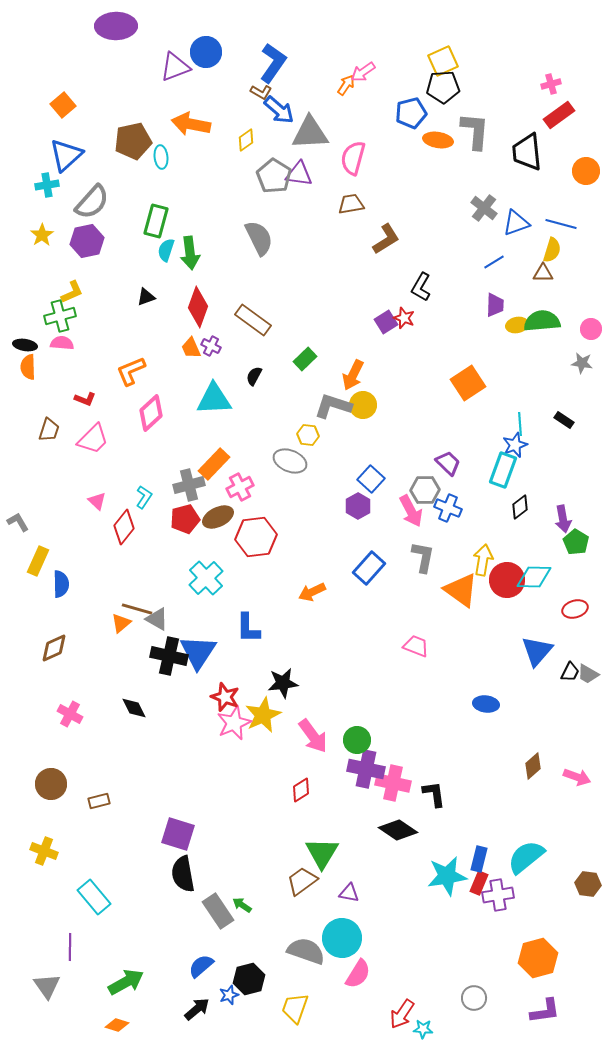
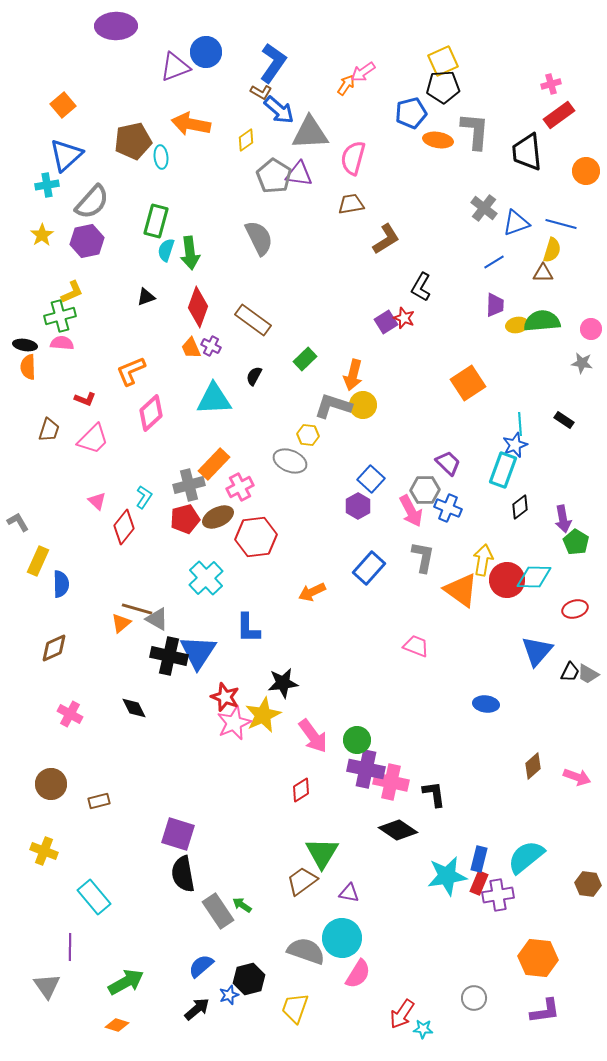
orange arrow at (353, 375): rotated 12 degrees counterclockwise
pink cross at (393, 783): moved 2 px left, 1 px up
orange hexagon at (538, 958): rotated 21 degrees clockwise
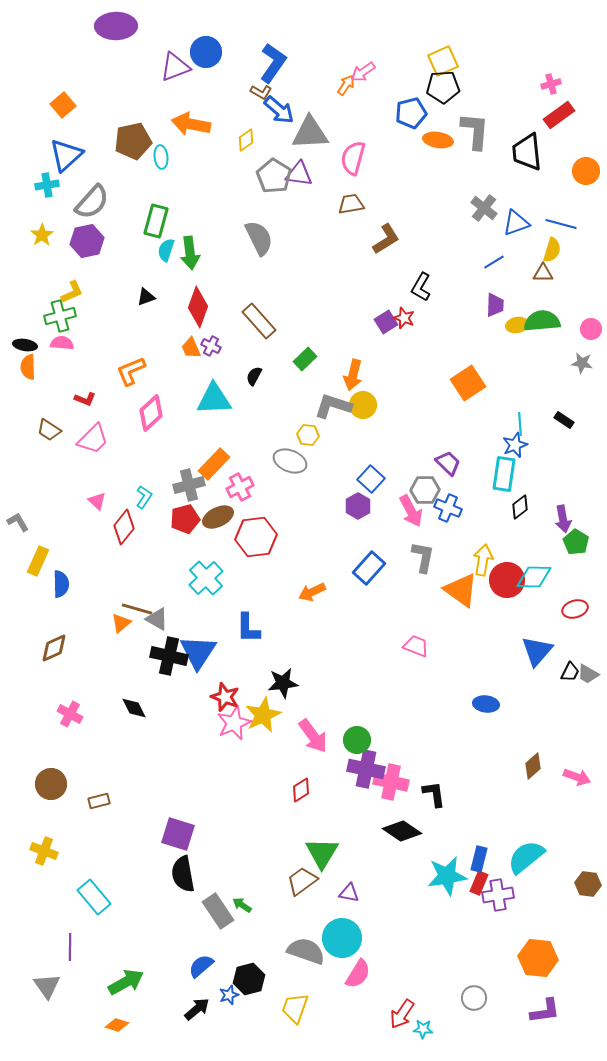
brown rectangle at (253, 320): moved 6 px right, 1 px down; rotated 12 degrees clockwise
brown trapezoid at (49, 430): rotated 105 degrees clockwise
cyan rectangle at (503, 470): moved 1 px right, 4 px down; rotated 12 degrees counterclockwise
black diamond at (398, 830): moved 4 px right, 1 px down
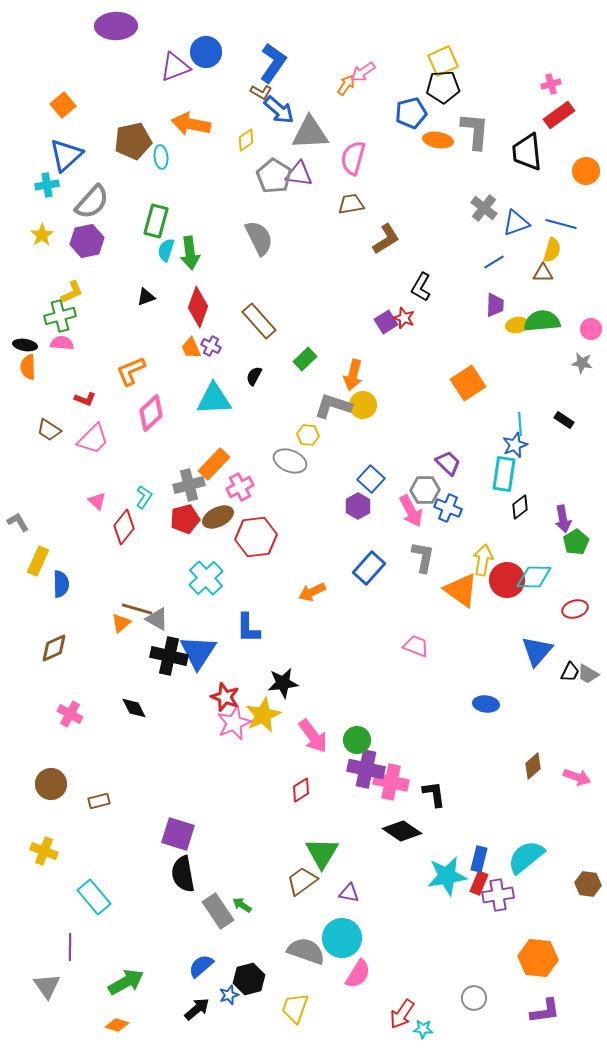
green pentagon at (576, 542): rotated 10 degrees clockwise
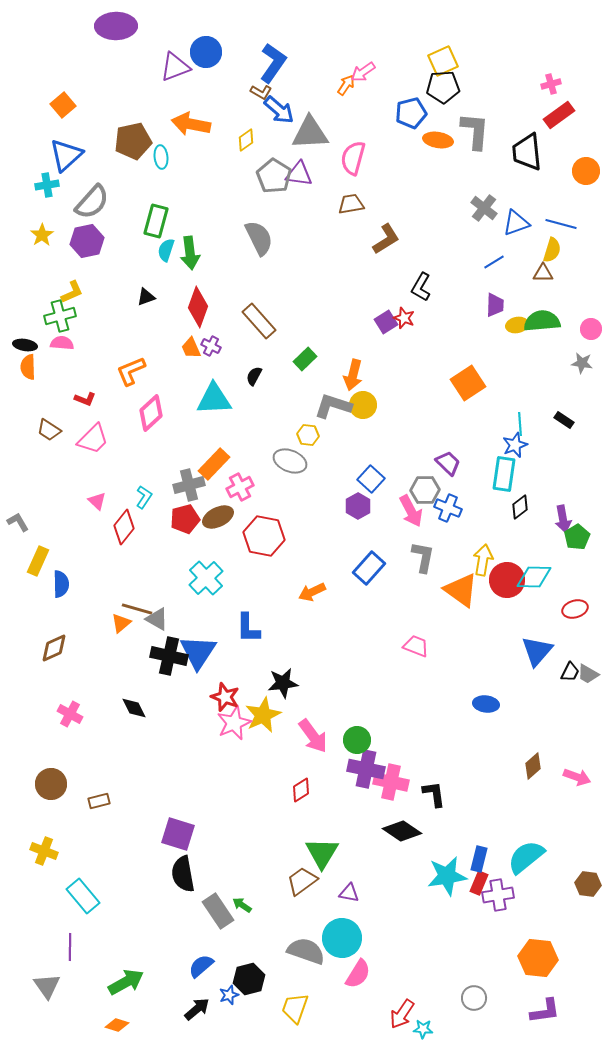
red hexagon at (256, 537): moved 8 px right, 1 px up; rotated 18 degrees clockwise
green pentagon at (576, 542): moved 1 px right, 5 px up
cyan rectangle at (94, 897): moved 11 px left, 1 px up
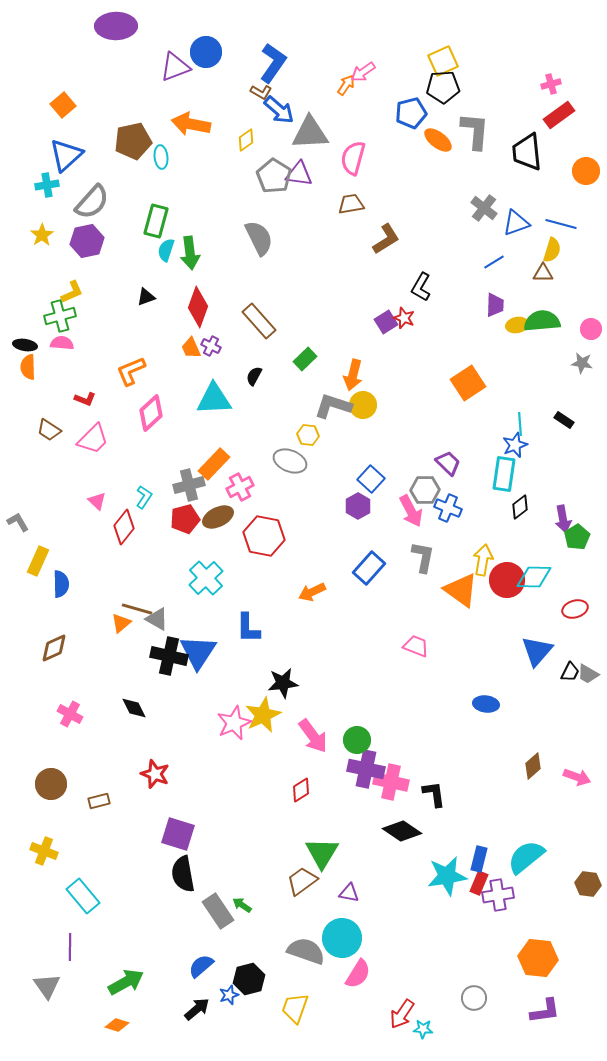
orange ellipse at (438, 140): rotated 28 degrees clockwise
red star at (225, 697): moved 70 px left, 77 px down
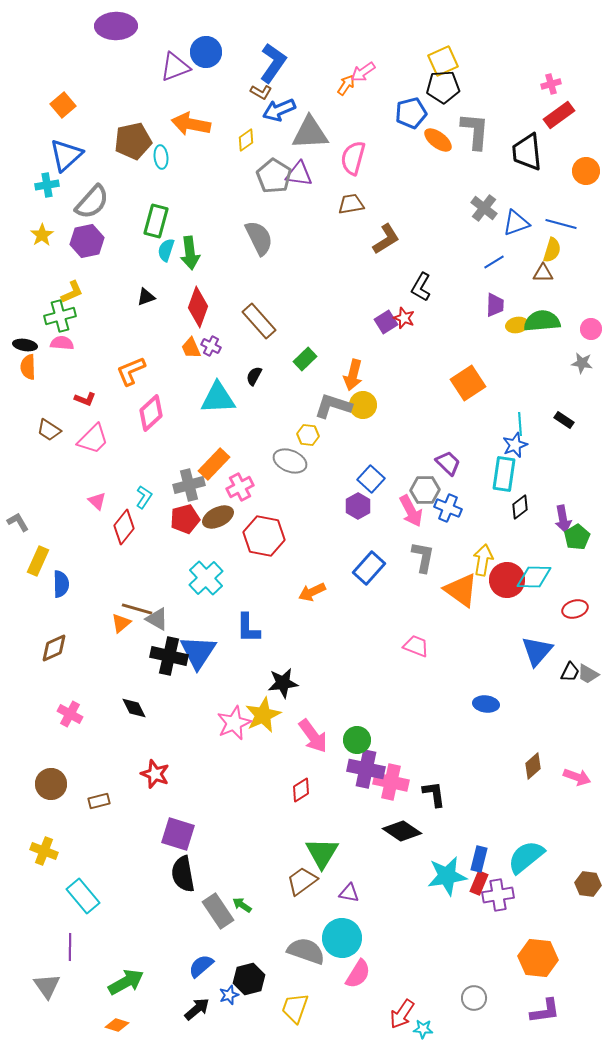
blue arrow at (279, 110): rotated 116 degrees clockwise
cyan triangle at (214, 399): moved 4 px right, 1 px up
